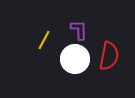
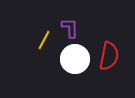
purple L-shape: moved 9 px left, 2 px up
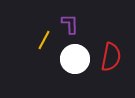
purple L-shape: moved 4 px up
red semicircle: moved 2 px right, 1 px down
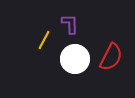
red semicircle: rotated 16 degrees clockwise
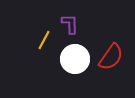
red semicircle: rotated 8 degrees clockwise
